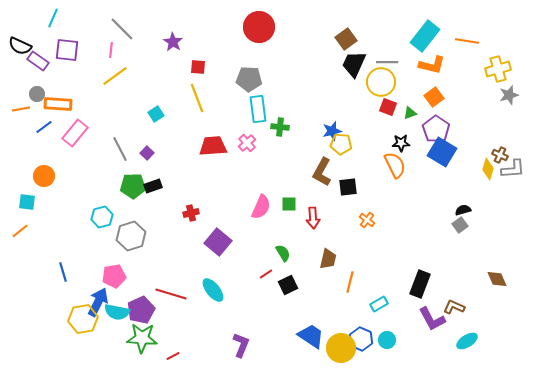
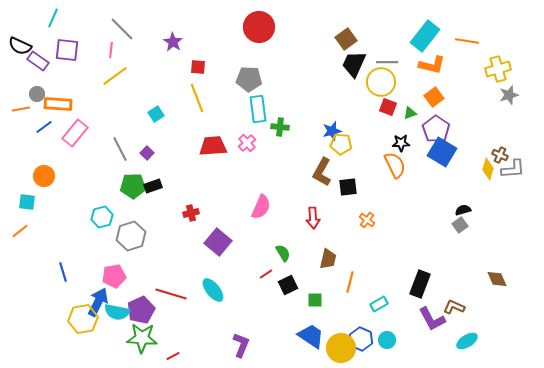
green square at (289, 204): moved 26 px right, 96 px down
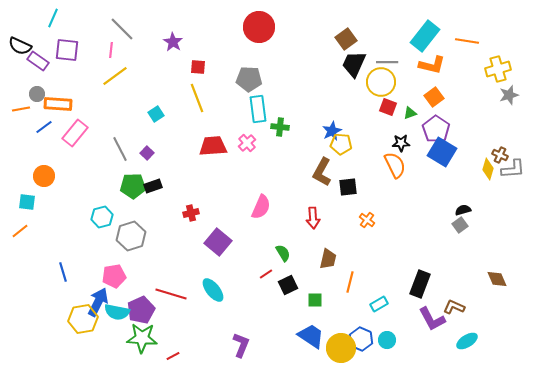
blue star at (332, 131): rotated 12 degrees counterclockwise
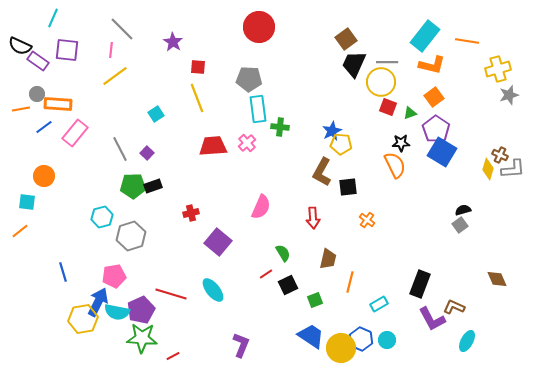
green square at (315, 300): rotated 21 degrees counterclockwise
cyan ellipse at (467, 341): rotated 30 degrees counterclockwise
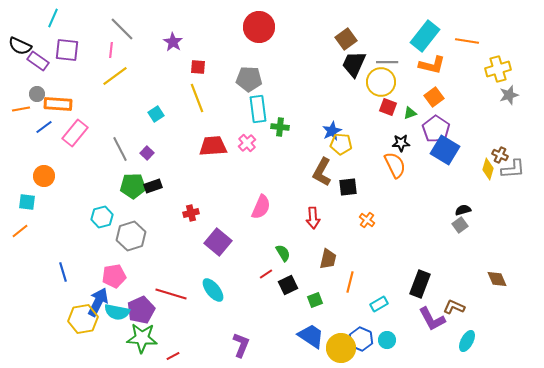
blue square at (442, 152): moved 3 px right, 2 px up
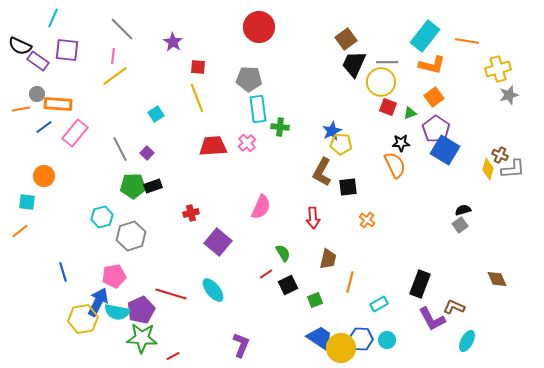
pink line at (111, 50): moved 2 px right, 6 px down
blue trapezoid at (311, 336): moved 9 px right, 2 px down
blue hexagon at (361, 339): rotated 20 degrees counterclockwise
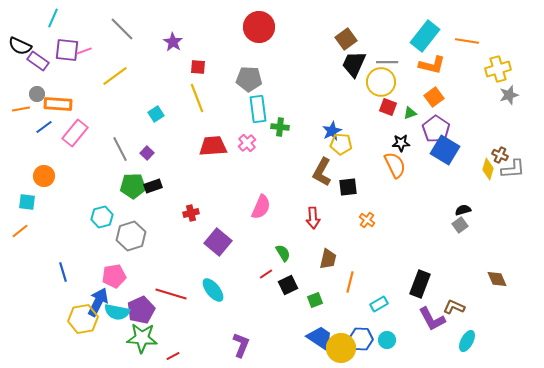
pink line at (113, 56): moved 29 px left, 5 px up; rotated 63 degrees clockwise
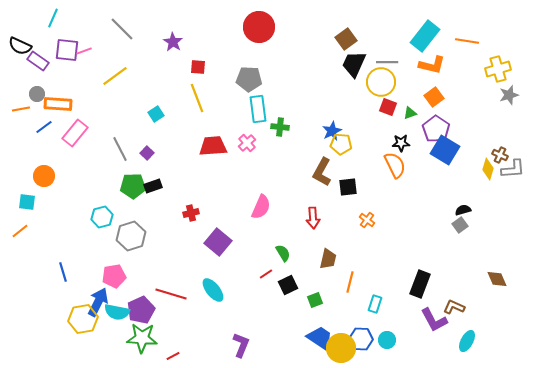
cyan rectangle at (379, 304): moved 4 px left; rotated 42 degrees counterclockwise
purple L-shape at (432, 319): moved 2 px right, 1 px down
